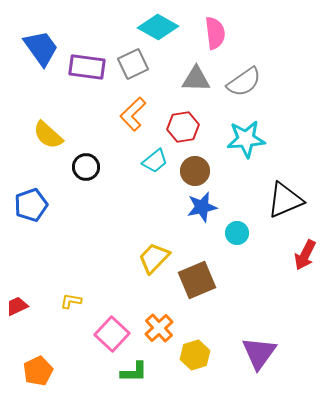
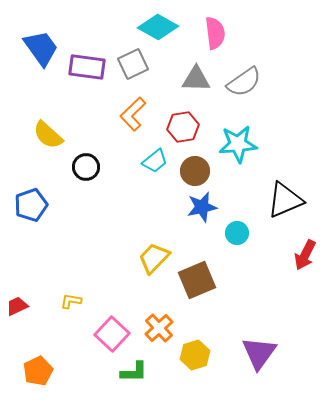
cyan star: moved 8 px left, 5 px down
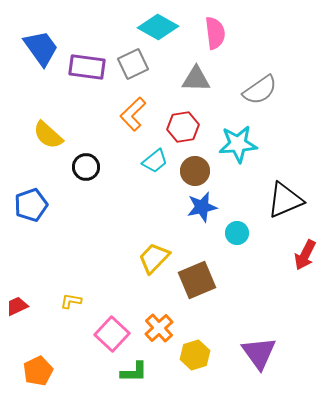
gray semicircle: moved 16 px right, 8 px down
purple triangle: rotated 12 degrees counterclockwise
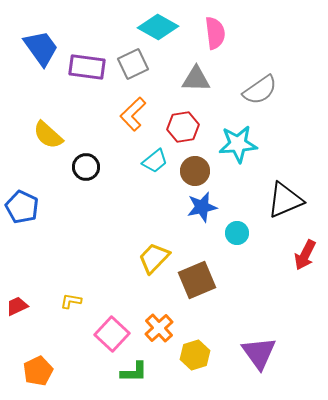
blue pentagon: moved 9 px left, 2 px down; rotated 28 degrees counterclockwise
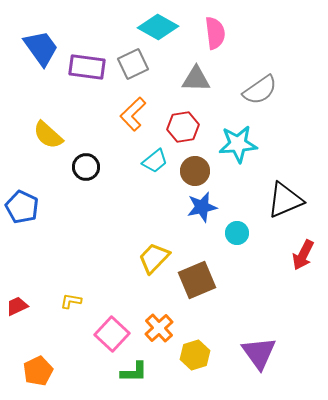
red arrow: moved 2 px left
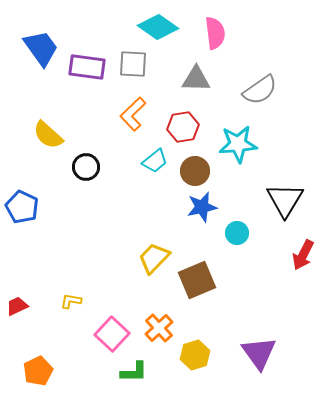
cyan diamond: rotated 6 degrees clockwise
gray square: rotated 28 degrees clockwise
black triangle: rotated 36 degrees counterclockwise
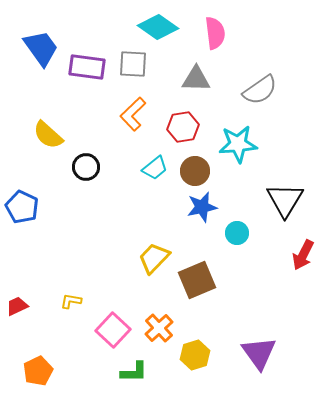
cyan trapezoid: moved 7 px down
pink square: moved 1 px right, 4 px up
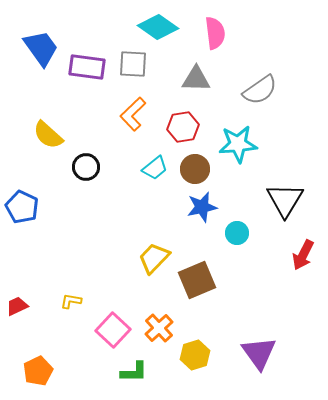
brown circle: moved 2 px up
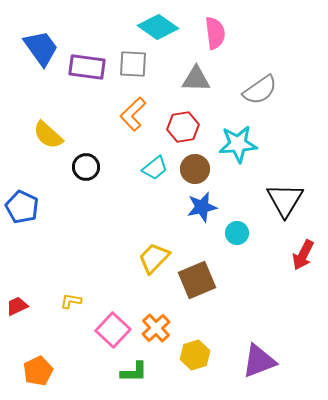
orange cross: moved 3 px left
purple triangle: moved 8 px down; rotated 45 degrees clockwise
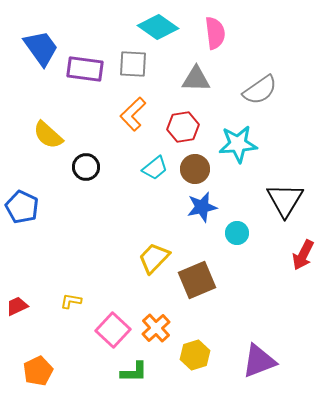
purple rectangle: moved 2 px left, 2 px down
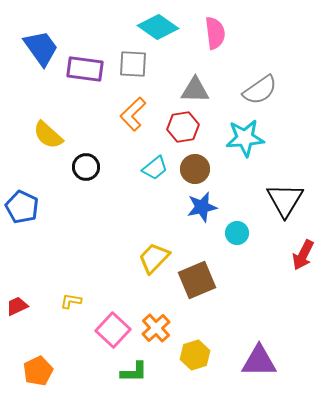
gray triangle: moved 1 px left, 11 px down
cyan star: moved 7 px right, 6 px up
purple triangle: rotated 21 degrees clockwise
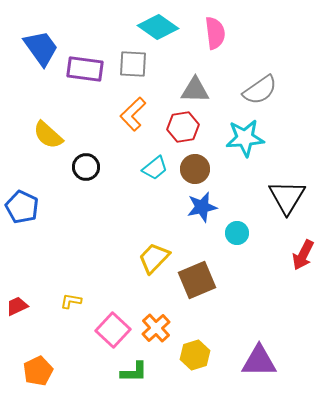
black triangle: moved 2 px right, 3 px up
